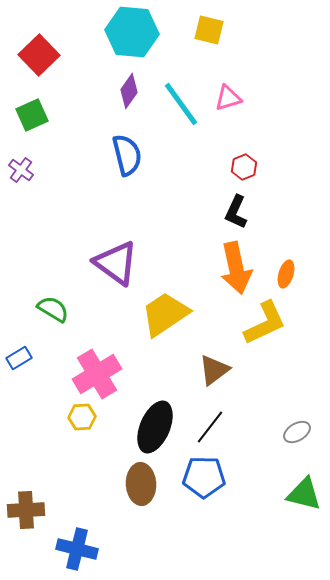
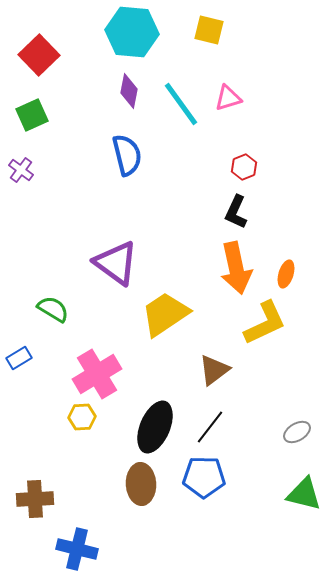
purple diamond: rotated 24 degrees counterclockwise
brown cross: moved 9 px right, 11 px up
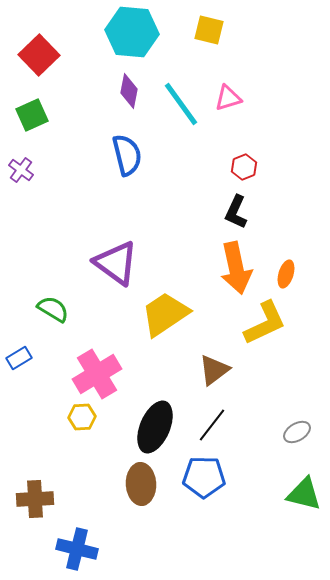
black line: moved 2 px right, 2 px up
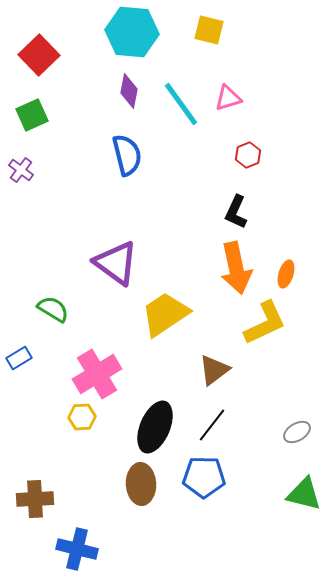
red hexagon: moved 4 px right, 12 px up
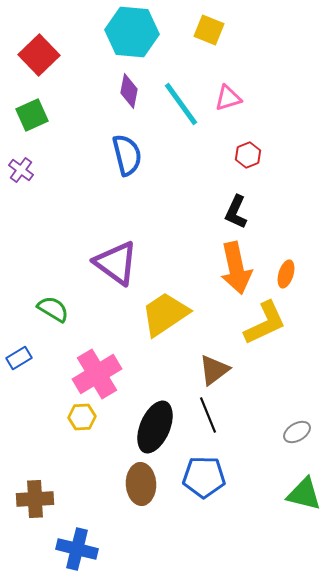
yellow square: rotated 8 degrees clockwise
black line: moved 4 px left, 10 px up; rotated 60 degrees counterclockwise
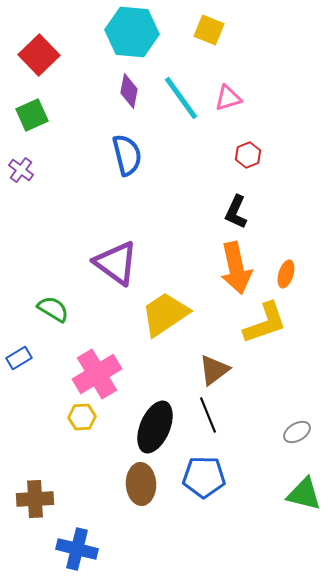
cyan line: moved 6 px up
yellow L-shape: rotated 6 degrees clockwise
